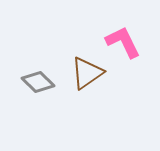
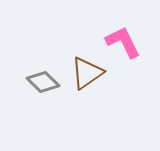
gray diamond: moved 5 px right
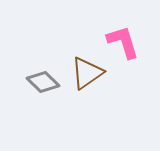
pink L-shape: rotated 9 degrees clockwise
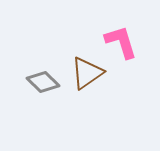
pink L-shape: moved 2 px left
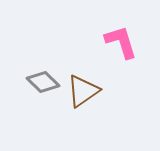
brown triangle: moved 4 px left, 18 px down
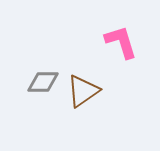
gray diamond: rotated 44 degrees counterclockwise
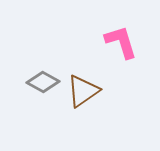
gray diamond: rotated 28 degrees clockwise
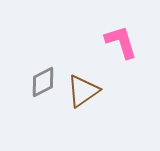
gray diamond: rotated 56 degrees counterclockwise
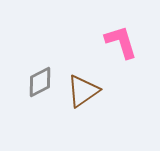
gray diamond: moved 3 px left
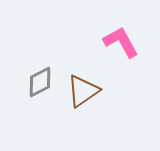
pink L-shape: rotated 12 degrees counterclockwise
